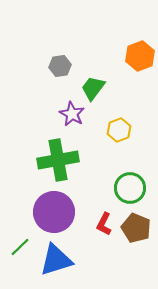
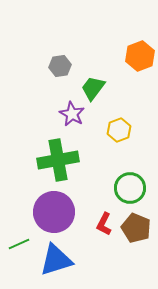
green line: moved 1 px left, 3 px up; rotated 20 degrees clockwise
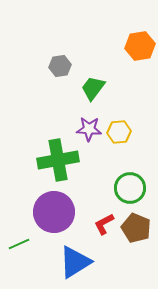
orange hexagon: moved 10 px up; rotated 12 degrees clockwise
purple star: moved 17 px right, 15 px down; rotated 25 degrees counterclockwise
yellow hexagon: moved 2 px down; rotated 15 degrees clockwise
red L-shape: rotated 35 degrees clockwise
blue triangle: moved 19 px right, 2 px down; rotated 15 degrees counterclockwise
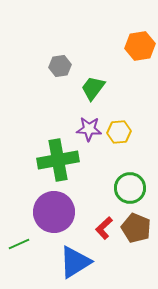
red L-shape: moved 4 px down; rotated 15 degrees counterclockwise
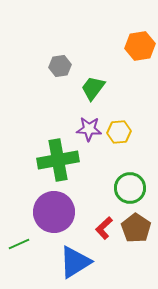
brown pentagon: rotated 12 degrees clockwise
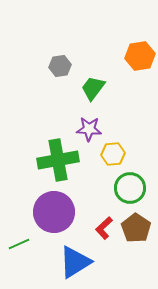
orange hexagon: moved 10 px down
yellow hexagon: moved 6 px left, 22 px down
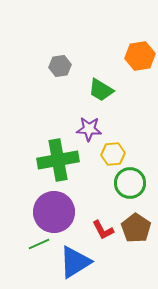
green trapezoid: moved 8 px right, 2 px down; rotated 96 degrees counterclockwise
green circle: moved 5 px up
red L-shape: moved 1 px left, 2 px down; rotated 75 degrees counterclockwise
green line: moved 20 px right
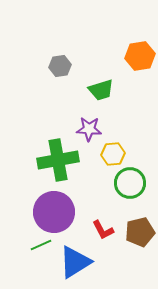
green trapezoid: rotated 48 degrees counterclockwise
brown pentagon: moved 4 px right, 4 px down; rotated 24 degrees clockwise
green line: moved 2 px right, 1 px down
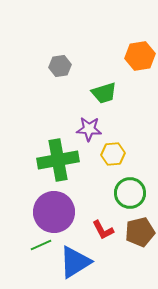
green trapezoid: moved 3 px right, 3 px down
green circle: moved 10 px down
